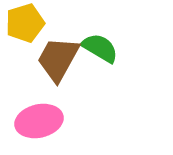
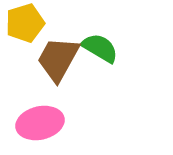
pink ellipse: moved 1 px right, 2 px down
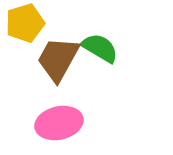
pink ellipse: moved 19 px right
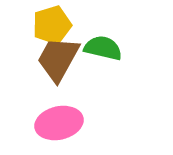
yellow pentagon: moved 27 px right, 2 px down
green semicircle: moved 3 px right; rotated 18 degrees counterclockwise
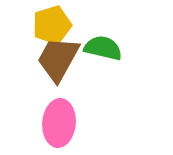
pink ellipse: rotated 72 degrees counterclockwise
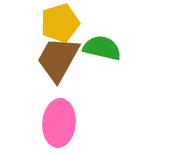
yellow pentagon: moved 8 px right, 2 px up
green semicircle: moved 1 px left
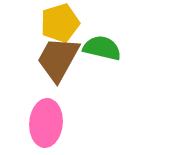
pink ellipse: moved 13 px left
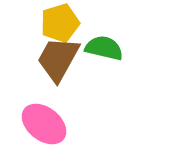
green semicircle: moved 2 px right
pink ellipse: moved 2 px left, 1 px down; rotated 57 degrees counterclockwise
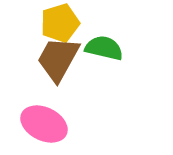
pink ellipse: rotated 12 degrees counterclockwise
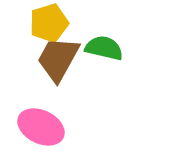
yellow pentagon: moved 11 px left
pink ellipse: moved 3 px left, 3 px down
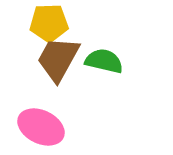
yellow pentagon: rotated 15 degrees clockwise
green semicircle: moved 13 px down
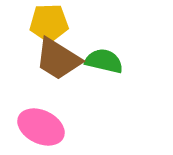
brown trapezoid: rotated 87 degrees counterclockwise
